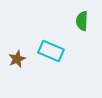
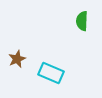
cyan rectangle: moved 22 px down
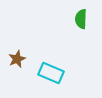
green semicircle: moved 1 px left, 2 px up
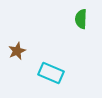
brown star: moved 8 px up
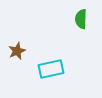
cyan rectangle: moved 4 px up; rotated 35 degrees counterclockwise
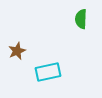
cyan rectangle: moved 3 px left, 3 px down
